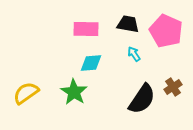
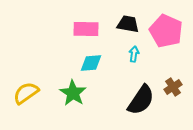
cyan arrow: rotated 42 degrees clockwise
green star: moved 1 px left, 1 px down
black semicircle: moved 1 px left, 1 px down
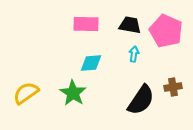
black trapezoid: moved 2 px right, 1 px down
pink rectangle: moved 5 px up
brown cross: rotated 24 degrees clockwise
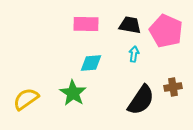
yellow semicircle: moved 6 px down
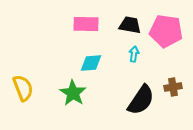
pink pentagon: rotated 16 degrees counterclockwise
yellow semicircle: moved 3 px left, 11 px up; rotated 104 degrees clockwise
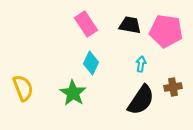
pink rectangle: rotated 55 degrees clockwise
cyan arrow: moved 7 px right, 10 px down
cyan diamond: rotated 60 degrees counterclockwise
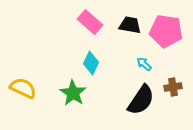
pink rectangle: moved 4 px right, 2 px up; rotated 15 degrees counterclockwise
cyan arrow: moved 3 px right; rotated 56 degrees counterclockwise
yellow semicircle: rotated 44 degrees counterclockwise
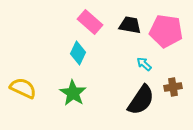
cyan diamond: moved 13 px left, 10 px up
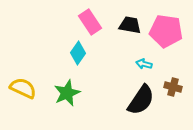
pink rectangle: rotated 15 degrees clockwise
cyan diamond: rotated 10 degrees clockwise
cyan arrow: rotated 28 degrees counterclockwise
brown cross: rotated 24 degrees clockwise
green star: moved 6 px left; rotated 16 degrees clockwise
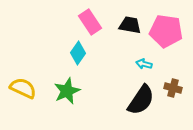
brown cross: moved 1 px down
green star: moved 2 px up
